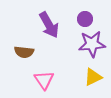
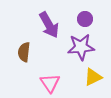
purple star: moved 11 px left, 3 px down
brown semicircle: rotated 90 degrees clockwise
pink triangle: moved 6 px right, 3 px down
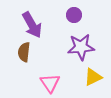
purple circle: moved 11 px left, 4 px up
purple arrow: moved 17 px left
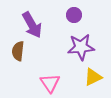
brown semicircle: moved 6 px left, 1 px up
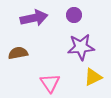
purple arrow: moved 2 px right, 7 px up; rotated 72 degrees counterclockwise
brown semicircle: moved 2 px down; rotated 72 degrees clockwise
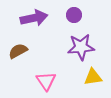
brown semicircle: moved 2 px up; rotated 18 degrees counterclockwise
yellow triangle: rotated 18 degrees clockwise
pink triangle: moved 4 px left, 2 px up
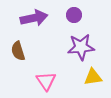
brown semicircle: rotated 78 degrees counterclockwise
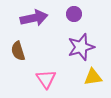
purple circle: moved 1 px up
purple star: rotated 12 degrees counterclockwise
pink triangle: moved 2 px up
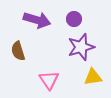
purple circle: moved 5 px down
purple arrow: moved 3 px right, 2 px down; rotated 28 degrees clockwise
pink triangle: moved 3 px right, 1 px down
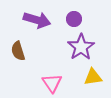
purple star: rotated 16 degrees counterclockwise
pink triangle: moved 3 px right, 3 px down
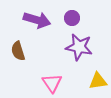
purple circle: moved 2 px left, 1 px up
purple star: moved 2 px left; rotated 28 degrees counterclockwise
yellow triangle: moved 5 px right, 4 px down
